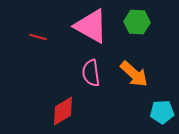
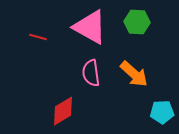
pink triangle: moved 1 px left, 1 px down
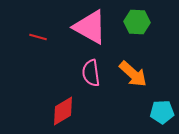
orange arrow: moved 1 px left
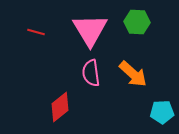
pink triangle: moved 3 px down; rotated 30 degrees clockwise
red line: moved 2 px left, 5 px up
red diamond: moved 3 px left, 4 px up; rotated 8 degrees counterclockwise
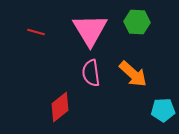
cyan pentagon: moved 1 px right, 2 px up
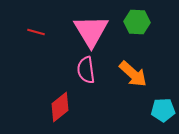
pink triangle: moved 1 px right, 1 px down
pink semicircle: moved 5 px left, 3 px up
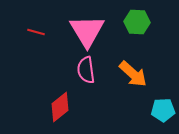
pink triangle: moved 4 px left
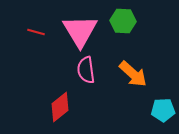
green hexagon: moved 14 px left, 1 px up
pink triangle: moved 7 px left
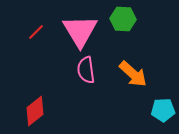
green hexagon: moved 2 px up
red line: rotated 60 degrees counterclockwise
red diamond: moved 25 px left, 4 px down
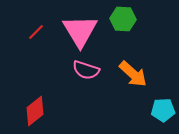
pink semicircle: rotated 64 degrees counterclockwise
